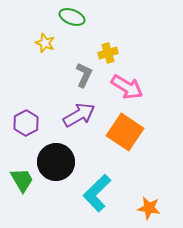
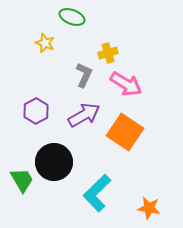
pink arrow: moved 1 px left, 3 px up
purple arrow: moved 5 px right
purple hexagon: moved 10 px right, 12 px up
black circle: moved 2 px left
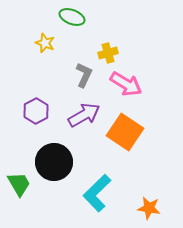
green trapezoid: moved 3 px left, 4 px down
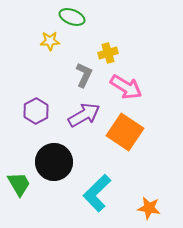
yellow star: moved 5 px right, 2 px up; rotated 24 degrees counterclockwise
pink arrow: moved 3 px down
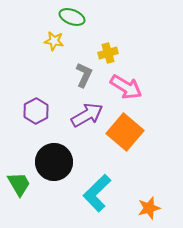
yellow star: moved 4 px right; rotated 12 degrees clockwise
purple arrow: moved 3 px right
orange square: rotated 6 degrees clockwise
orange star: rotated 25 degrees counterclockwise
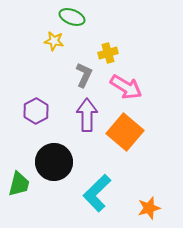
purple arrow: rotated 60 degrees counterclockwise
green trapezoid: rotated 44 degrees clockwise
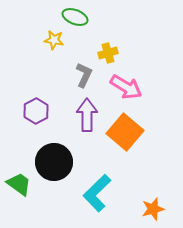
green ellipse: moved 3 px right
yellow star: moved 1 px up
green trapezoid: rotated 68 degrees counterclockwise
orange star: moved 4 px right, 1 px down
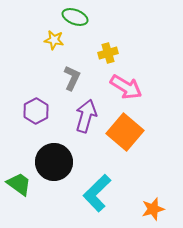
gray L-shape: moved 12 px left, 3 px down
purple arrow: moved 1 px left, 1 px down; rotated 16 degrees clockwise
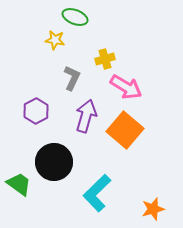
yellow star: moved 1 px right
yellow cross: moved 3 px left, 6 px down
orange square: moved 2 px up
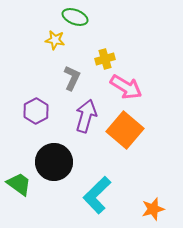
cyan L-shape: moved 2 px down
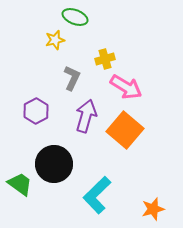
yellow star: rotated 24 degrees counterclockwise
black circle: moved 2 px down
green trapezoid: moved 1 px right
